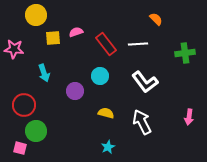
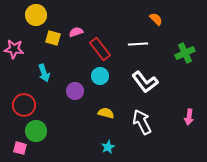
yellow square: rotated 21 degrees clockwise
red rectangle: moved 6 px left, 5 px down
green cross: rotated 18 degrees counterclockwise
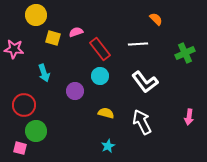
cyan star: moved 1 px up
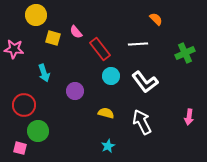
pink semicircle: rotated 112 degrees counterclockwise
cyan circle: moved 11 px right
green circle: moved 2 px right
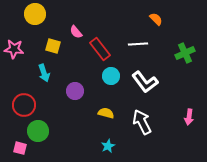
yellow circle: moved 1 px left, 1 px up
yellow square: moved 8 px down
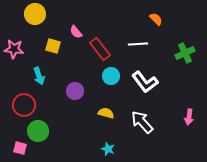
cyan arrow: moved 5 px left, 3 px down
white arrow: rotated 15 degrees counterclockwise
cyan star: moved 3 px down; rotated 24 degrees counterclockwise
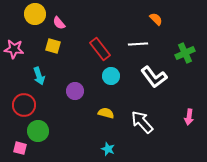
pink semicircle: moved 17 px left, 9 px up
white L-shape: moved 9 px right, 5 px up
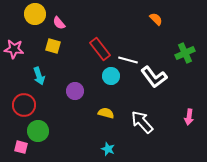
white line: moved 10 px left, 16 px down; rotated 18 degrees clockwise
pink square: moved 1 px right, 1 px up
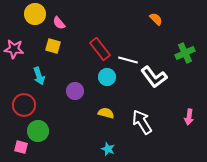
cyan circle: moved 4 px left, 1 px down
white arrow: rotated 10 degrees clockwise
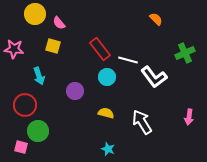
red circle: moved 1 px right
